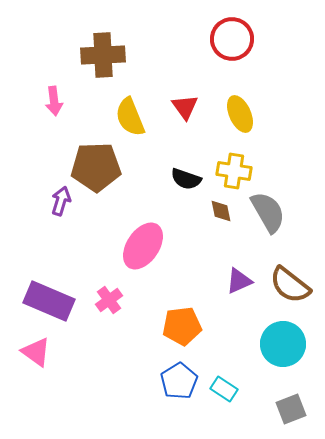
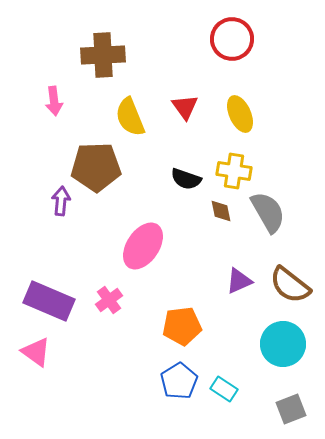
purple arrow: rotated 12 degrees counterclockwise
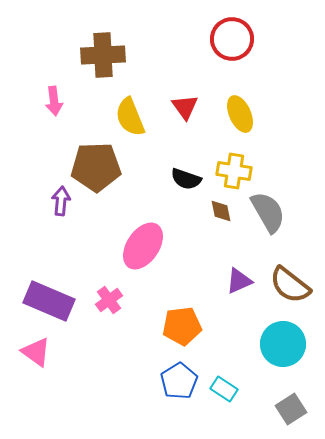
gray square: rotated 12 degrees counterclockwise
